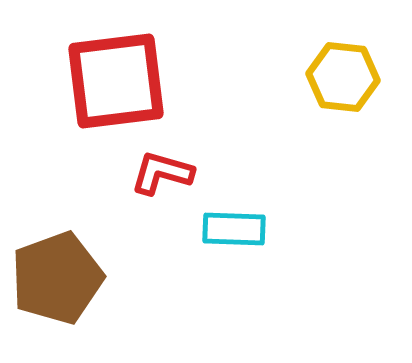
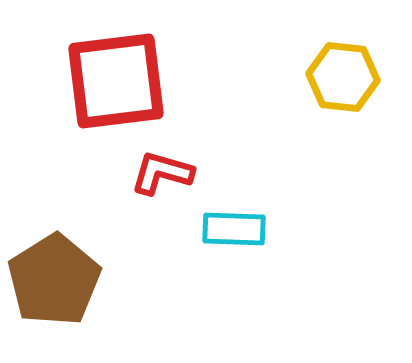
brown pentagon: moved 3 px left, 2 px down; rotated 12 degrees counterclockwise
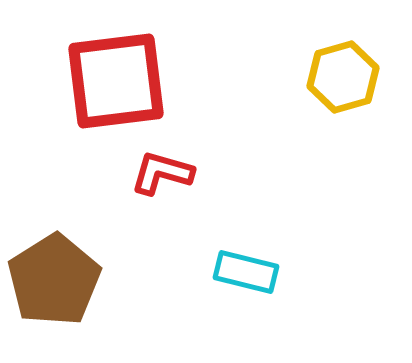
yellow hexagon: rotated 22 degrees counterclockwise
cyan rectangle: moved 12 px right, 43 px down; rotated 12 degrees clockwise
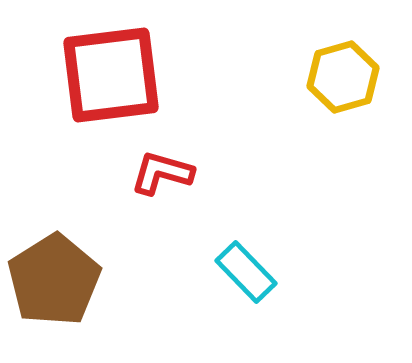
red square: moved 5 px left, 6 px up
cyan rectangle: rotated 32 degrees clockwise
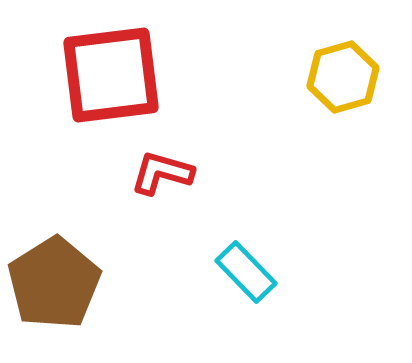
brown pentagon: moved 3 px down
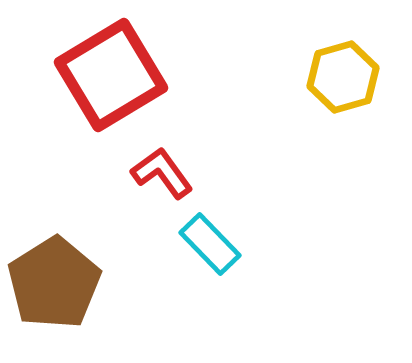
red square: rotated 24 degrees counterclockwise
red L-shape: rotated 38 degrees clockwise
cyan rectangle: moved 36 px left, 28 px up
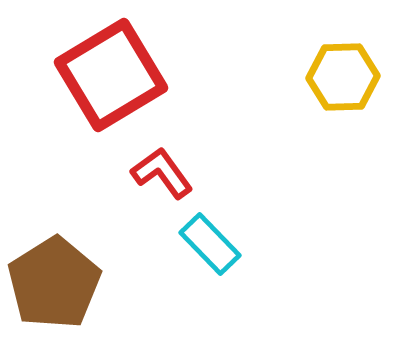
yellow hexagon: rotated 14 degrees clockwise
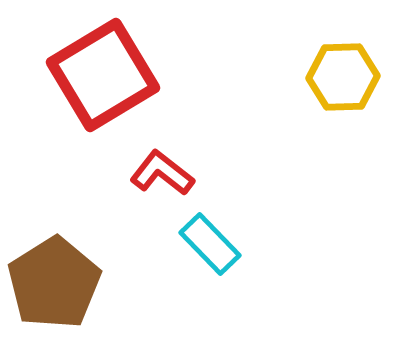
red square: moved 8 px left
red L-shape: rotated 16 degrees counterclockwise
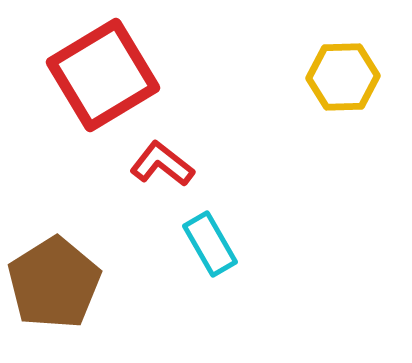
red L-shape: moved 9 px up
cyan rectangle: rotated 14 degrees clockwise
